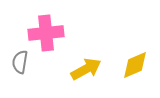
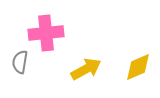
yellow diamond: moved 3 px right, 2 px down
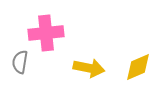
yellow arrow: moved 3 px right, 1 px up; rotated 40 degrees clockwise
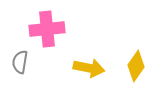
pink cross: moved 1 px right, 4 px up
yellow diamond: moved 2 px left, 1 px up; rotated 32 degrees counterclockwise
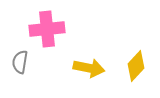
yellow diamond: rotated 8 degrees clockwise
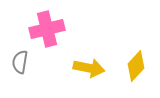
pink cross: rotated 8 degrees counterclockwise
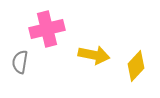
yellow arrow: moved 5 px right, 13 px up
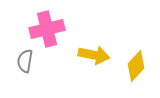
gray semicircle: moved 5 px right, 1 px up
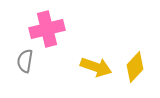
yellow arrow: moved 2 px right, 12 px down; rotated 8 degrees clockwise
yellow diamond: moved 1 px left, 1 px down
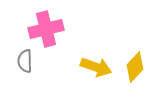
pink cross: moved 1 px left
gray semicircle: rotated 10 degrees counterclockwise
